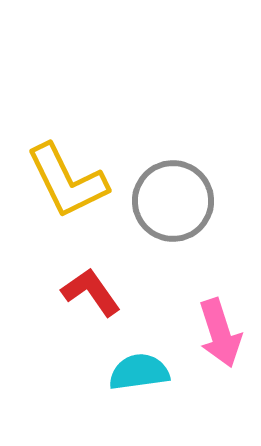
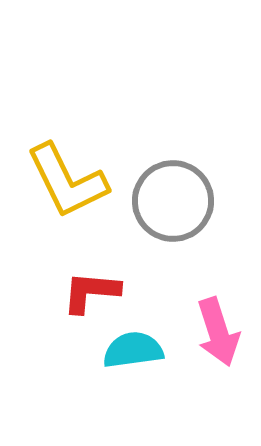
red L-shape: rotated 50 degrees counterclockwise
pink arrow: moved 2 px left, 1 px up
cyan semicircle: moved 6 px left, 22 px up
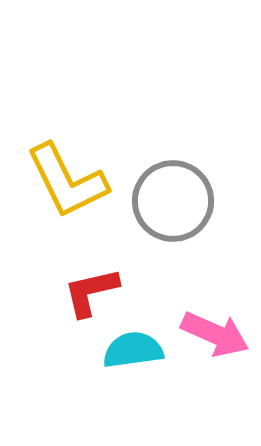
red L-shape: rotated 18 degrees counterclockwise
pink arrow: moved 3 px left, 2 px down; rotated 48 degrees counterclockwise
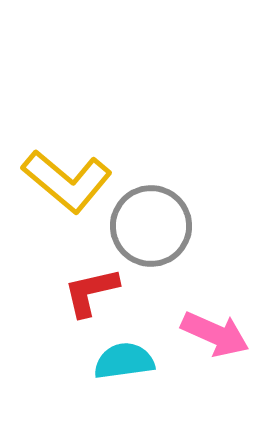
yellow L-shape: rotated 24 degrees counterclockwise
gray circle: moved 22 px left, 25 px down
cyan semicircle: moved 9 px left, 11 px down
